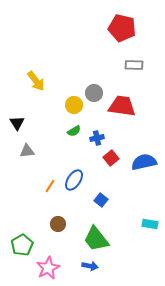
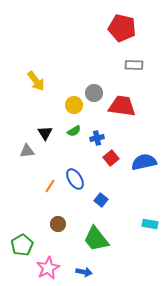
black triangle: moved 28 px right, 10 px down
blue ellipse: moved 1 px right, 1 px up; rotated 65 degrees counterclockwise
blue arrow: moved 6 px left, 6 px down
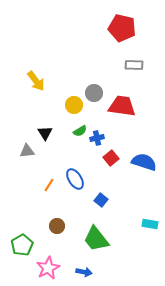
green semicircle: moved 6 px right
blue semicircle: rotated 30 degrees clockwise
orange line: moved 1 px left, 1 px up
brown circle: moved 1 px left, 2 px down
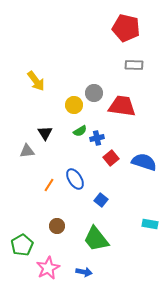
red pentagon: moved 4 px right
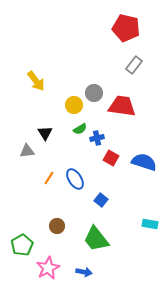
gray rectangle: rotated 54 degrees counterclockwise
green semicircle: moved 2 px up
red square: rotated 21 degrees counterclockwise
orange line: moved 7 px up
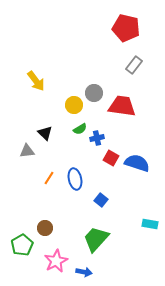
black triangle: rotated 14 degrees counterclockwise
blue semicircle: moved 7 px left, 1 px down
blue ellipse: rotated 20 degrees clockwise
brown circle: moved 12 px left, 2 px down
green trapezoid: rotated 80 degrees clockwise
pink star: moved 8 px right, 7 px up
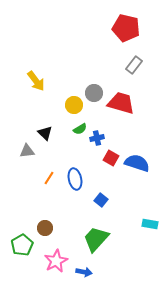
red trapezoid: moved 1 px left, 3 px up; rotated 8 degrees clockwise
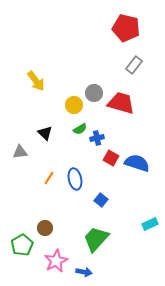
gray triangle: moved 7 px left, 1 px down
cyan rectangle: rotated 35 degrees counterclockwise
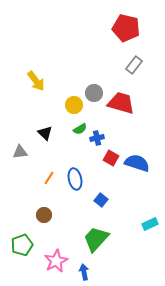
brown circle: moved 1 px left, 13 px up
green pentagon: rotated 10 degrees clockwise
blue arrow: rotated 112 degrees counterclockwise
